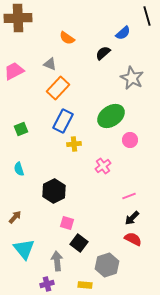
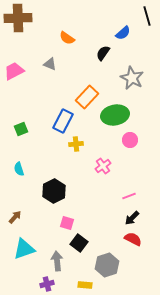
black semicircle: rotated 14 degrees counterclockwise
orange rectangle: moved 29 px right, 9 px down
green ellipse: moved 4 px right, 1 px up; rotated 24 degrees clockwise
yellow cross: moved 2 px right
cyan triangle: rotated 50 degrees clockwise
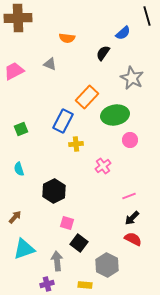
orange semicircle: rotated 28 degrees counterclockwise
gray hexagon: rotated 15 degrees counterclockwise
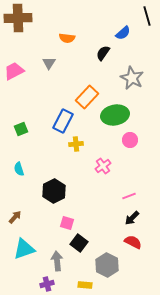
gray triangle: moved 1 px left, 1 px up; rotated 40 degrees clockwise
red semicircle: moved 3 px down
